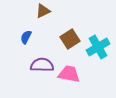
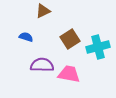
blue semicircle: rotated 80 degrees clockwise
cyan cross: rotated 15 degrees clockwise
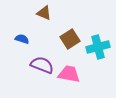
brown triangle: moved 1 px right, 2 px down; rotated 49 degrees clockwise
blue semicircle: moved 4 px left, 2 px down
purple semicircle: rotated 20 degrees clockwise
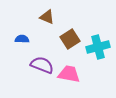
brown triangle: moved 3 px right, 4 px down
blue semicircle: rotated 16 degrees counterclockwise
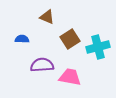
purple semicircle: rotated 25 degrees counterclockwise
pink trapezoid: moved 1 px right, 3 px down
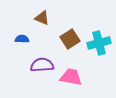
brown triangle: moved 5 px left, 1 px down
cyan cross: moved 1 px right, 4 px up
pink trapezoid: moved 1 px right
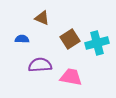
cyan cross: moved 2 px left
purple semicircle: moved 2 px left
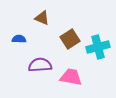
blue semicircle: moved 3 px left
cyan cross: moved 1 px right, 4 px down
